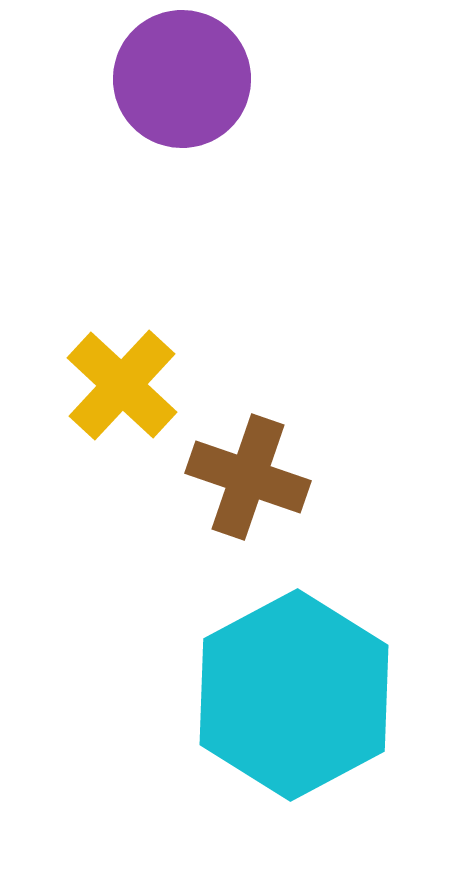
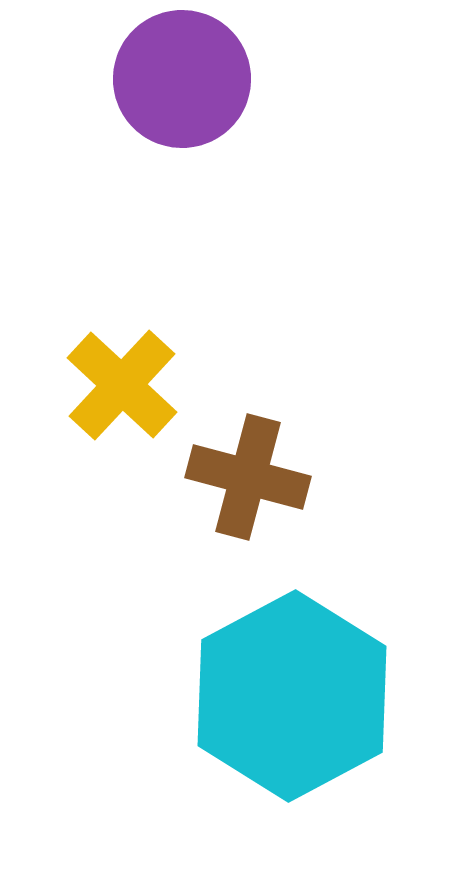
brown cross: rotated 4 degrees counterclockwise
cyan hexagon: moved 2 px left, 1 px down
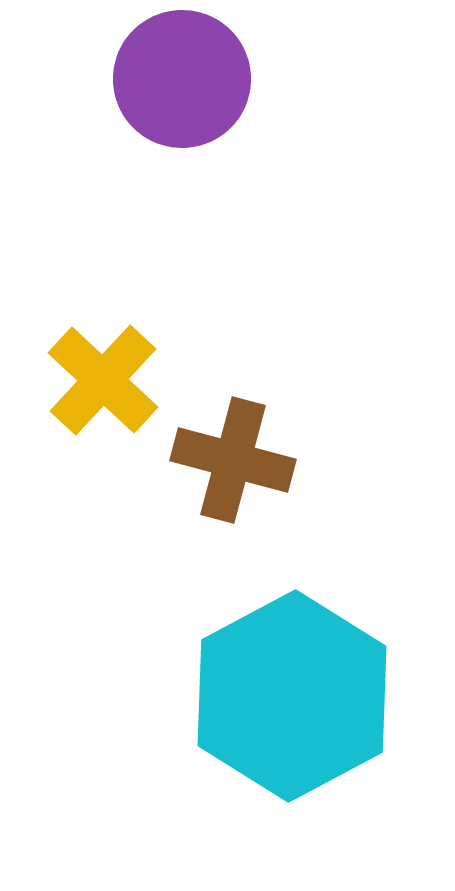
yellow cross: moved 19 px left, 5 px up
brown cross: moved 15 px left, 17 px up
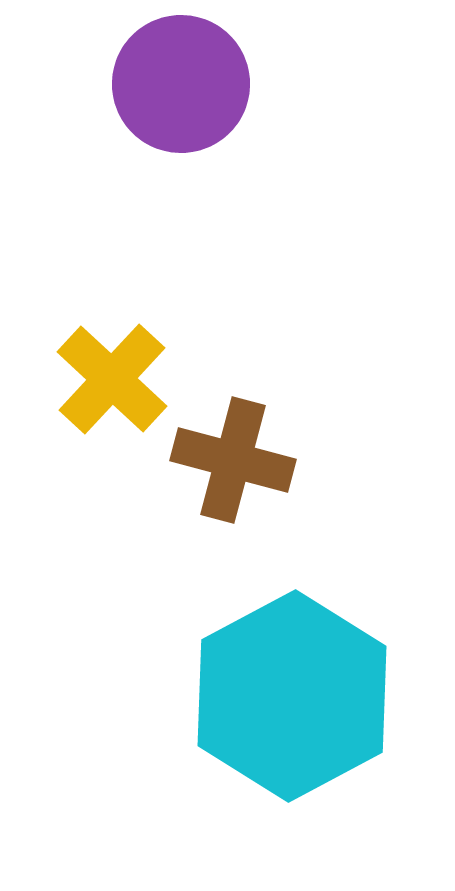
purple circle: moved 1 px left, 5 px down
yellow cross: moved 9 px right, 1 px up
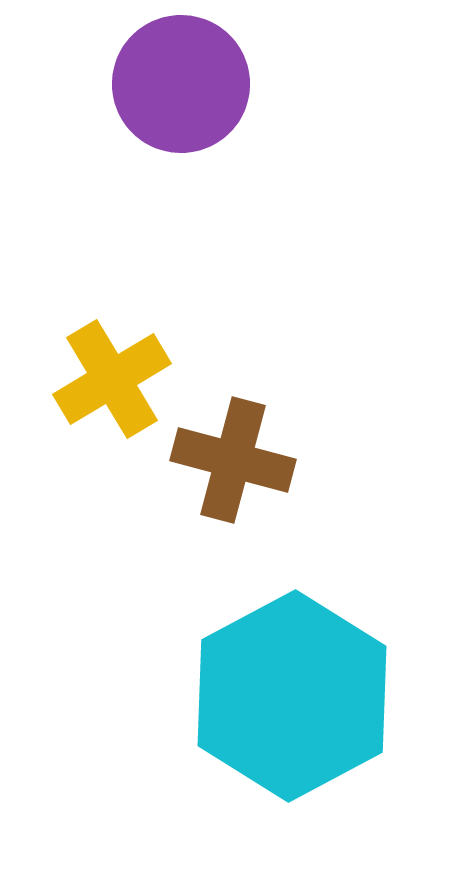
yellow cross: rotated 16 degrees clockwise
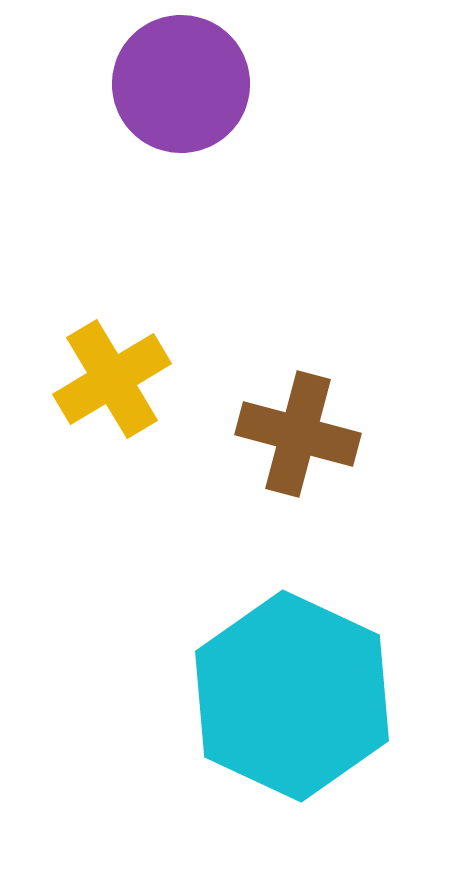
brown cross: moved 65 px right, 26 px up
cyan hexagon: rotated 7 degrees counterclockwise
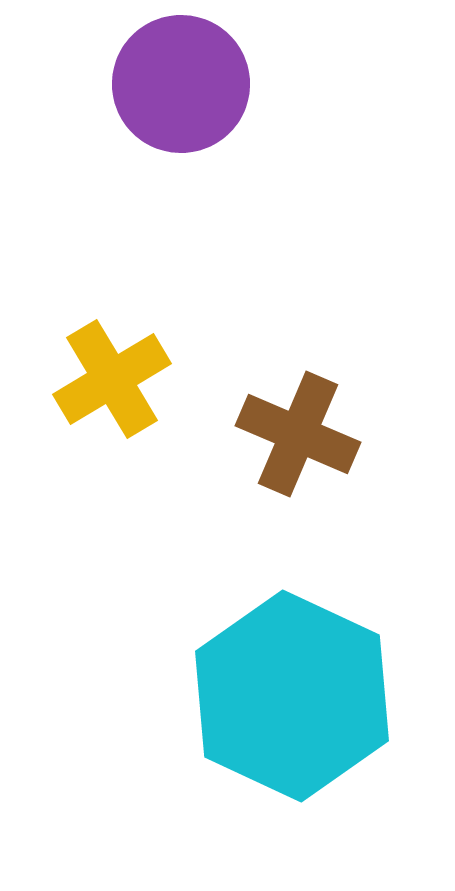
brown cross: rotated 8 degrees clockwise
